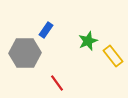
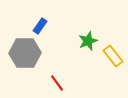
blue rectangle: moved 6 px left, 4 px up
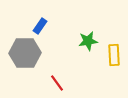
green star: rotated 12 degrees clockwise
yellow rectangle: moved 1 px right, 1 px up; rotated 35 degrees clockwise
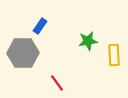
gray hexagon: moved 2 px left
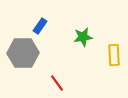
green star: moved 5 px left, 4 px up
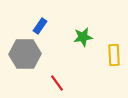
gray hexagon: moved 2 px right, 1 px down
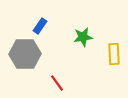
yellow rectangle: moved 1 px up
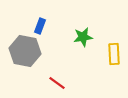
blue rectangle: rotated 14 degrees counterclockwise
gray hexagon: moved 3 px up; rotated 12 degrees clockwise
red line: rotated 18 degrees counterclockwise
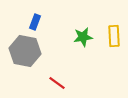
blue rectangle: moved 5 px left, 4 px up
yellow rectangle: moved 18 px up
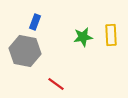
yellow rectangle: moved 3 px left, 1 px up
red line: moved 1 px left, 1 px down
